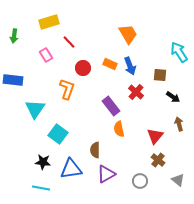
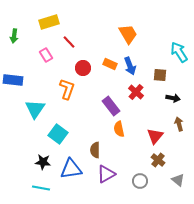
black arrow: moved 1 px down; rotated 24 degrees counterclockwise
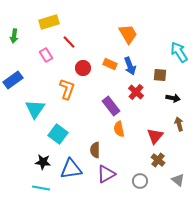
blue rectangle: rotated 42 degrees counterclockwise
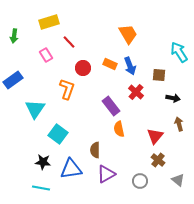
brown square: moved 1 px left
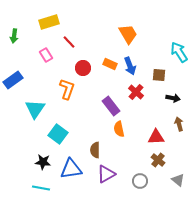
red triangle: moved 1 px right, 1 px down; rotated 48 degrees clockwise
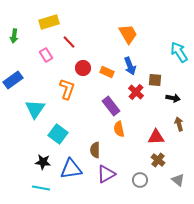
orange rectangle: moved 3 px left, 8 px down
brown square: moved 4 px left, 5 px down
gray circle: moved 1 px up
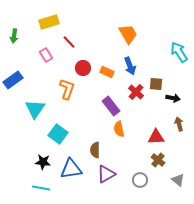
brown square: moved 1 px right, 4 px down
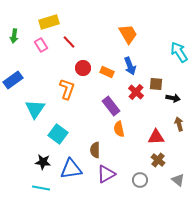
pink rectangle: moved 5 px left, 10 px up
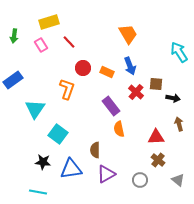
cyan line: moved 3 px left, 4 px down
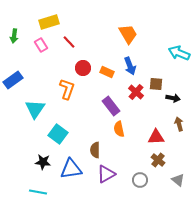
cyan arrow: moved 1 px down; rotated 35 degrees counterclockwise
